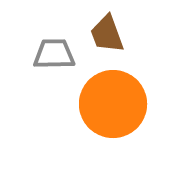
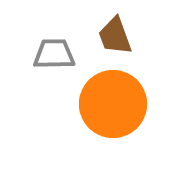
brown trapezoid: moved 8 px right, 2 px down
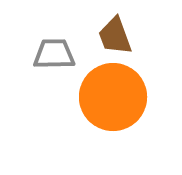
orange circle: moved 7 px up
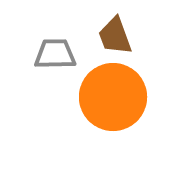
gray trapezoid: moved 1 px right
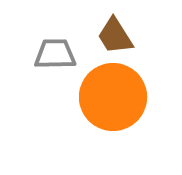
brown trapezoid: rotated 12 degrees counterclockwise
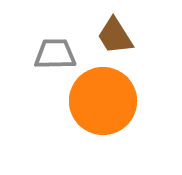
orange circle: moved 10 px left, 4 px down
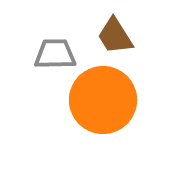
orange circle: moved 1 px up
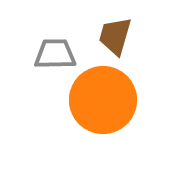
brown trapezoid: rotated 48 degrees clockwise
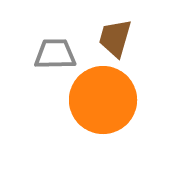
brown trapezoid: moved 2 px down
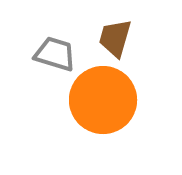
gray trapezoid: rotated 18 degrees clockwise
